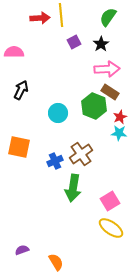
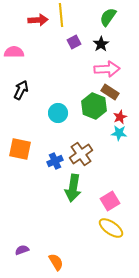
red arrow: moved 2 px left, 2 px down
orange square: moved 1 px right, 2 px down
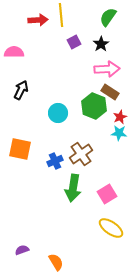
pink square: moved 3 px left, 7 px up
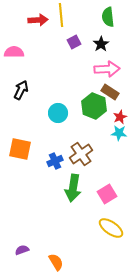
green semicircle: rotated 42 degrees counterclockwise
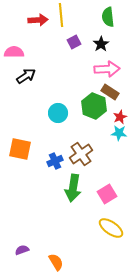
black arrow: moved 5 px right, 14 px up; rotated 30 degrees clockwise
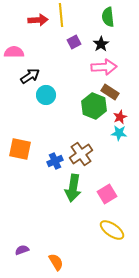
pink arrow: moved 3 px left, 2 px up
black arrow: moved 4 px right
cyan circle: moved 12 px left, 18 px up
yellow ellipse: moved 1 px right, 2 px down
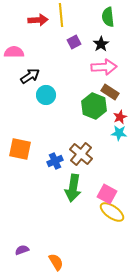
brown cross: rotated 15 degrees counterclockwise
pink square: rotated 30 degrees counterclockwise
yellow ellipse: moved 18 px up
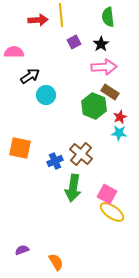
orange square: moved 1 px up
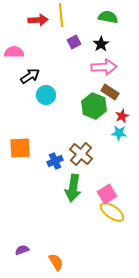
green semicircle: rotated 108 degrees clockwise
red star: moved 2 px right, 1 px up
orange square: rotated 15 degrees counterclockwise
pink square: rotated 30 degrees clockwise
